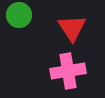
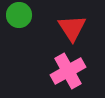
pink cross: rotated 20 degrees counterclockwise
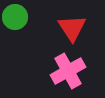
green circle: moved 4 px left, 2 px down
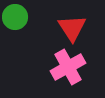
pink cross: moved 4 px up
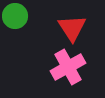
green circle: moved 1 px up
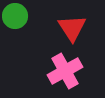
pink cross: moved 3 px left, 4 px down
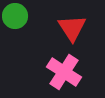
pink cross: moved 1 px left, 1 px down; rotated 28 degrees counterclockwise
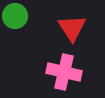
pink cross: rotated 20 degrees counterclockwise
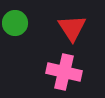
green circle: moved 7 px down
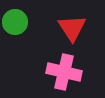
green circle: moved 1 px up
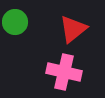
red triangle: moved 1 px right, 1 px down; rotated 24 degrees clockwise
